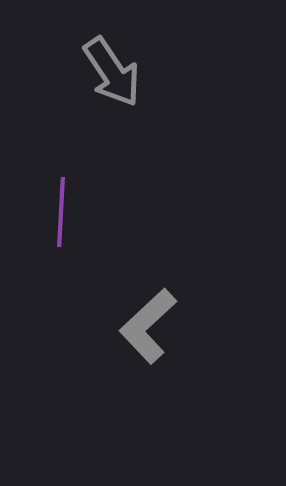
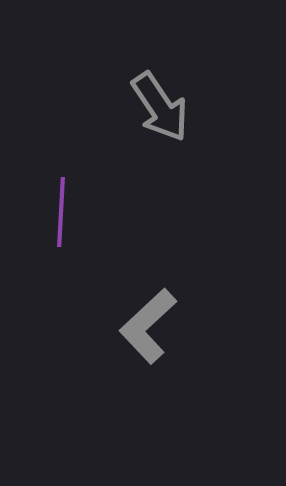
gray arrow: moved 48 px right, 35 px down
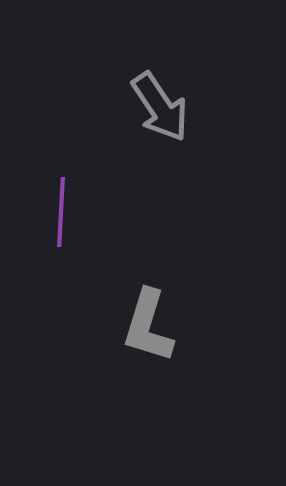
gray L-shape: rotated 30 degrees counterclockwise
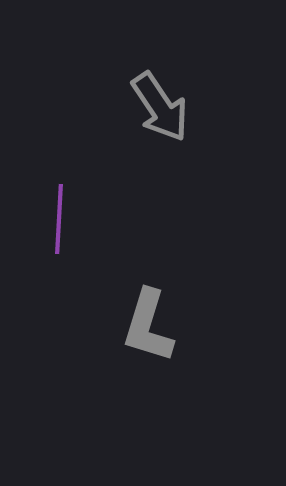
purple line: moved 2 px left, 7 px down
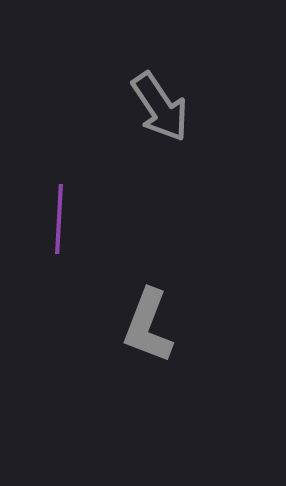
gray L-shape: rotated 4 degrees clockwise
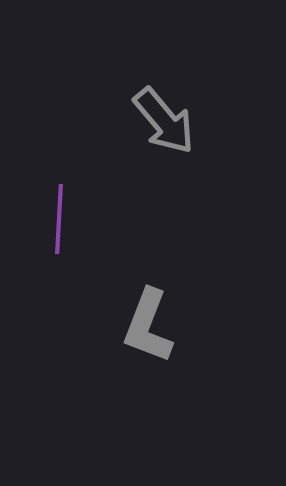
gray arrow: moved 4 px right, 14 px down; rotated 6 degrees counterclockwise
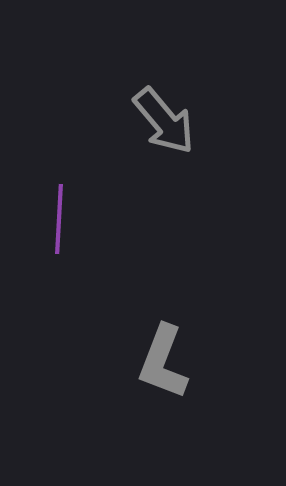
gray L-shape: moved 15 px right, 36 px down
